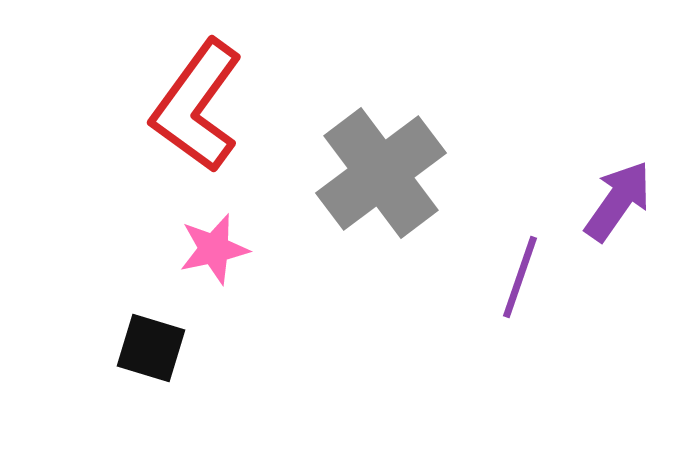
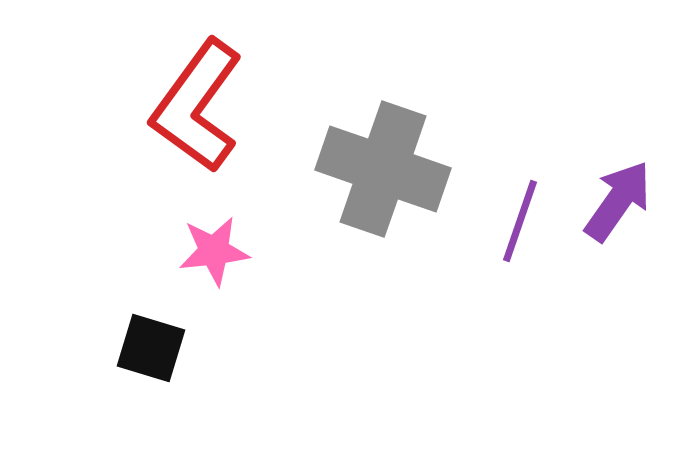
gray cross: moved 2 px right, 4 px up; rotated 34 degrees counterclockwise
pink star: moved 2 px down; rotated 6 degrees clockwise
purple line: moved 56 px up
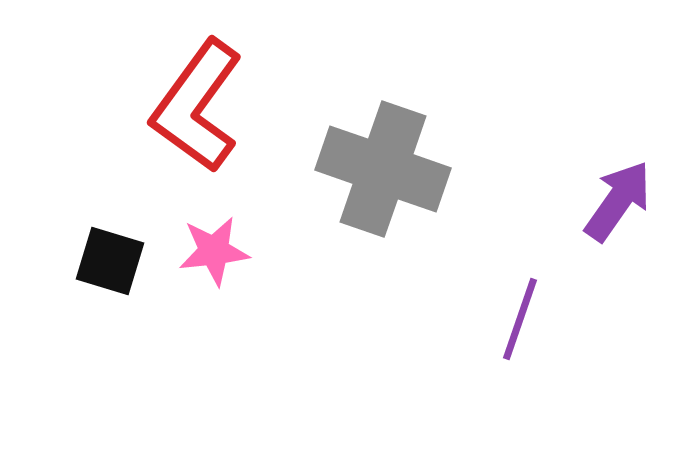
purple line: moved 98 px down
black square: moved 41 px left, 87 px up
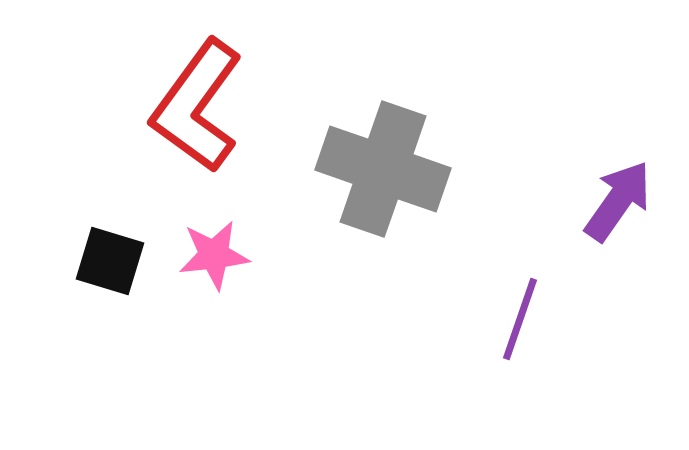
pink star: moved 4 px down
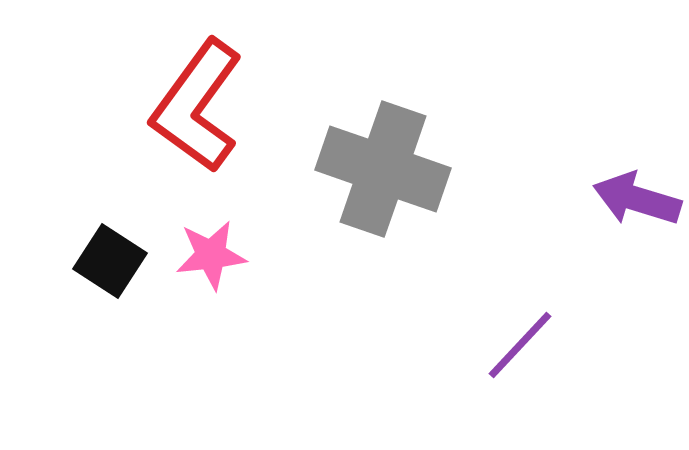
purple arrow: moved 19 px right, 2 px up; rotated 108 degrees counterclockwise
pink star: moved 3 px left
black square: rotated 16 degrees clockwise
purple line: moved 26 px down; rotated 24 degrees clockwise
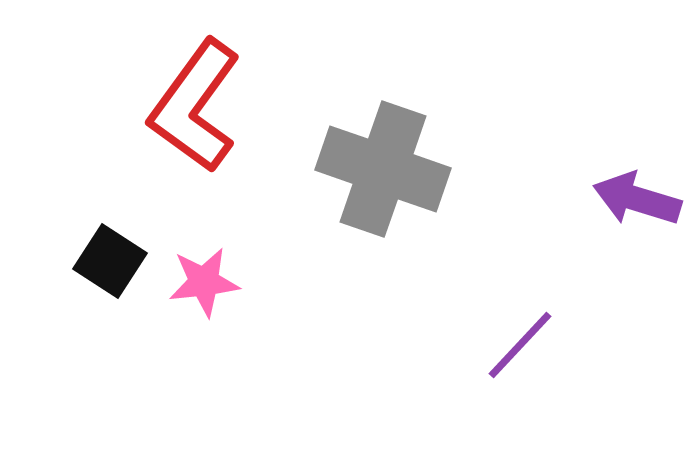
red L-shape: moved 2 px left
pink star: moved 7 px left, 27 px down
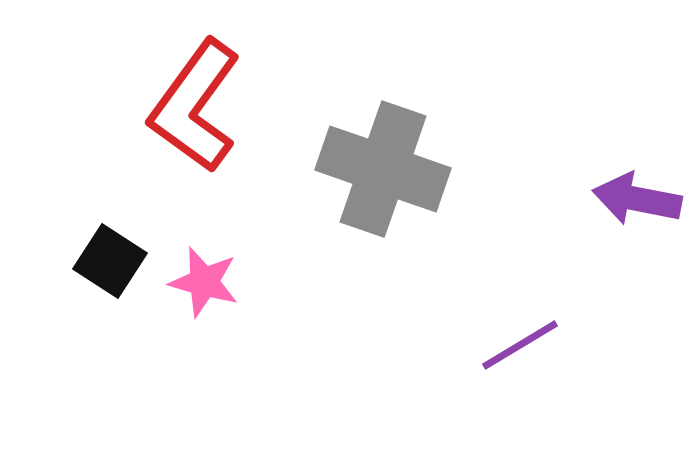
purple arrow: rotated 6 degrees counterclockwise
pink star: rotated 22 degrees clockwise
purple line: rotated 16 degrees clockwise
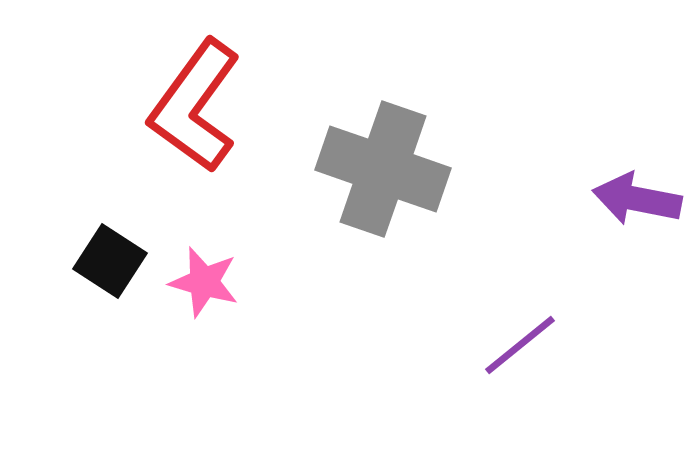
purple line: rotated 8 degrees counterclockwise
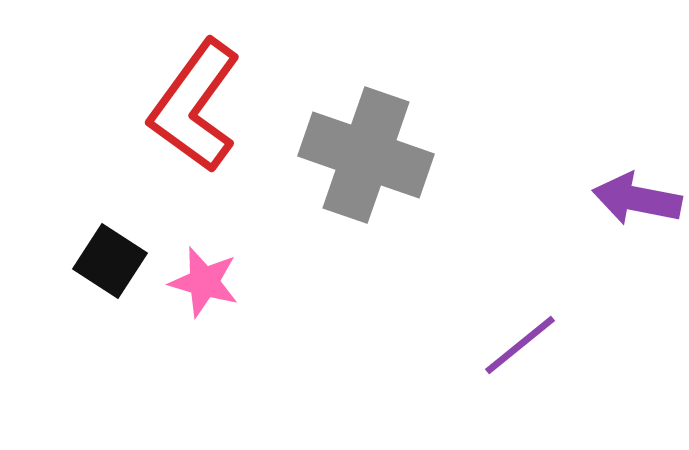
gray cross: moved 17 px left, 14 px up
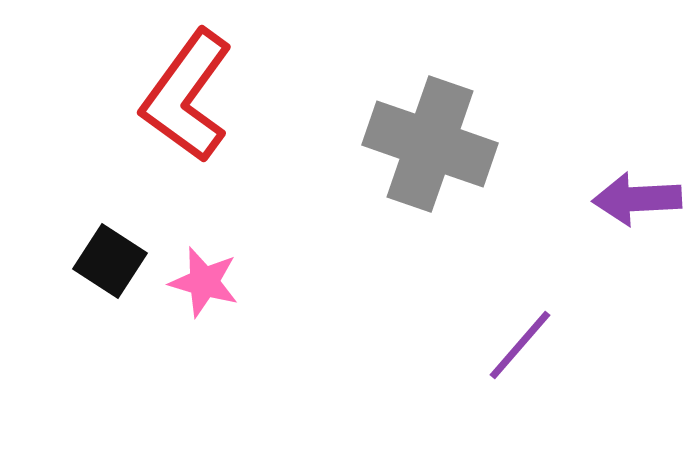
red L-shape: moved 8 px left, 10 px up
gray cross: moved 64 px right, 11 px up
purple arrow: rotated 14 degrees counterclockwise
purple line: rotated 10 degrees counterclockwise
